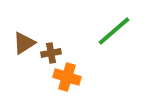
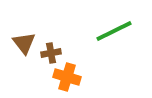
green line: rotated 15 degrees clockwise
brown triangle: rotated 35 degrees counterclockwise
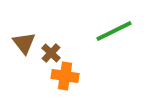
brown cross: rotated 36 degrees counterclockwise
orange cross: moved 2 px left, 1 px up; rotated 8 degrees counterclockwise
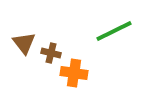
brown cross: rotated 30 degrees counterclockwise
orange cross: moved 9 px right, 3 px up
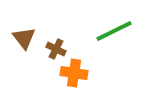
brown triangle: moved 5 px up
brown cross: moved 5 px right, 4 px up; rotated 12 degrees clockwise
